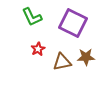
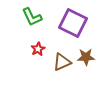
brown triangle: rotated 12 degrees counterclockwise
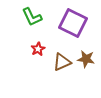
brown star: moved 2 px down; rotated 12 degrees clockwise
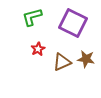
green L-shape: rotated 100 degrees clockwise
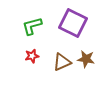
green L-shape: moved 9 px down
red star: moved 6 px left, 7 px down; rotated 16 degrees clockwise
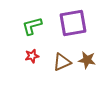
purple square: rotated 36 degrees counterclockwise
brown star: moved 1 px right, 1 px down
